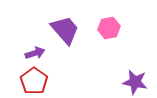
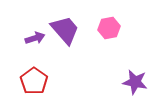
purple arrow: moved 15 px up
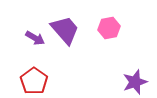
purple arrow: rotated 48 degrees clockwise
purple star: rotated 30 degrees counterclockwise
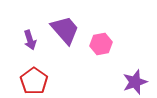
pink hexagon: moved 8 px left, 16 px down
purple arrow: moved 5 px left, 2 px down; rotated 42 degrees clockwise
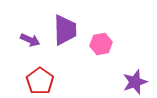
purple trapezoid: rotated 40 degrees clockwise
purple arrow: rotated 48 degrees counterclockwise
red pentagon: moved 6 px right
